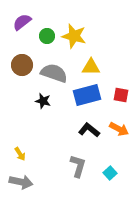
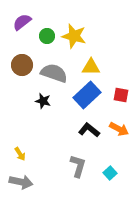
blue rectangle: rotated 28 degrees counterclockwise
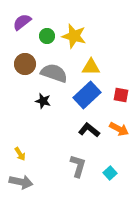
brown circle: moved 3 px right, 1 px up
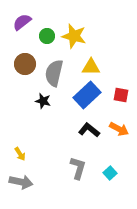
gray semicircle: rotated 96 degrees counterclockwise
gray L-shape: moved 2 px down
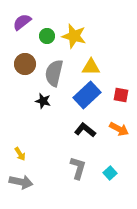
black L-shape: moved 4 px left
